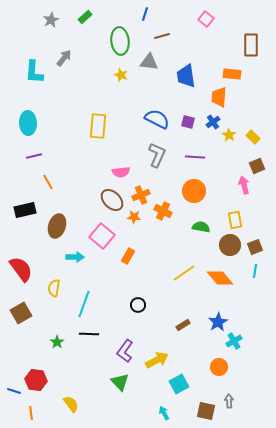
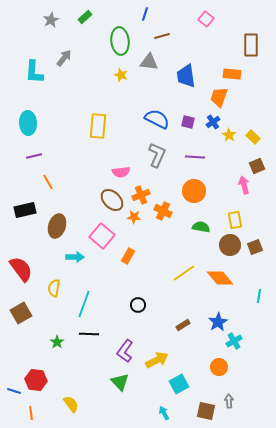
orange trapezoid at (219, 97): rotated 15 degrees clockwise
cyan line at (255, 271): moved 4 px right, 25 px down
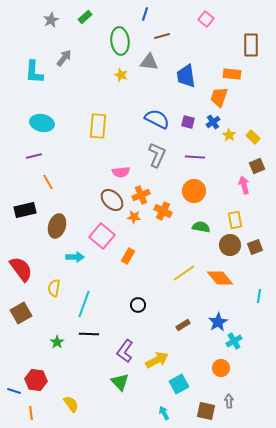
cyan ellipse at (28, 123): moved 14 px right; rotated 75 degrees counterclockwise
orange circle at (219, 367): moved 2 px right, 1 px down
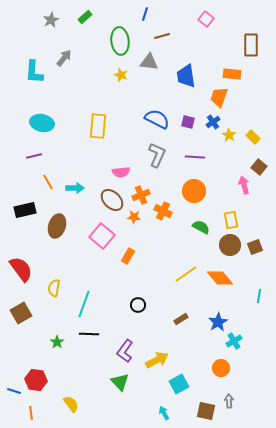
brown square at (257, 166): moved 2 px right, 1 px down; rotated 28 degrees counterclockwise
yellow rectangle at (235, 220): moved 4 px left
green semicircle at (201, 227): rotated 18 degrees clockwise
cyan arrow at (75, 257): moved 69 px up
yellow line at (184, 273): moved 2 px right, 1 px down
brown rectangle at (183, 325): moved 2 px left, 6 px up
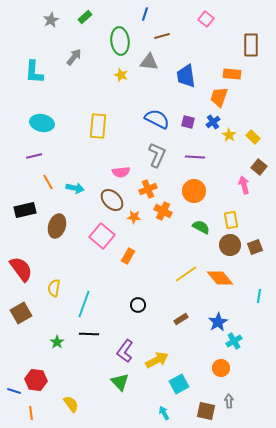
gray arrow at (64, 58): moved 10 px right, 1 px up
cyan arrow at (75, 188): rotated 12 degrees clockwise
orange cross at (141, 195): moved 7 px right, 6 px up
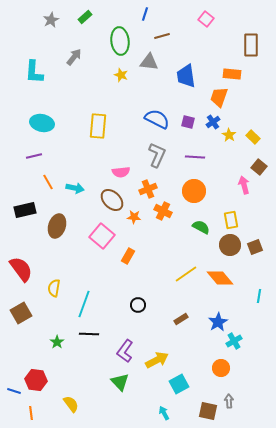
brown square at (206, 411): moved 2 px right
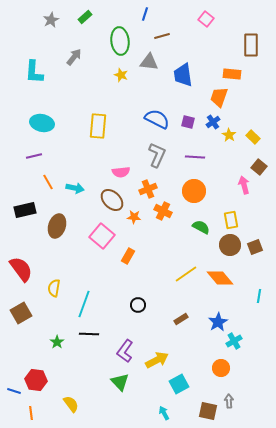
blue trapezoid at (186, 76): moved 3 px left, 1 px up
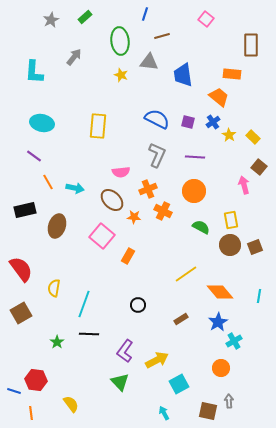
orange trapezoid at (219, 97): rotated 110 degrees clockwise
purple line at (34, 156): rotated 49 degrees clockwise
orange diamond at (220, 278): moved 14 px down
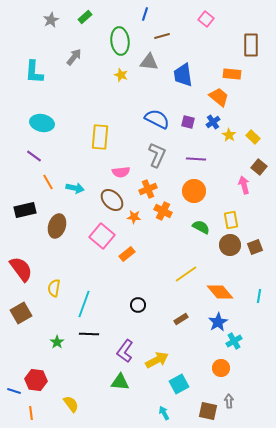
yellow rectangle at (98, 126): moved 2 px right, 11 px down
purple line at (195, 157): moved 1 px right, 2 px down
orange rectangle at (128, 256): moved 1 px left, 2 px up; rotated 21 degrees clockwise
green triangle at (120, 382): rotated 42 degrees counterclockwise
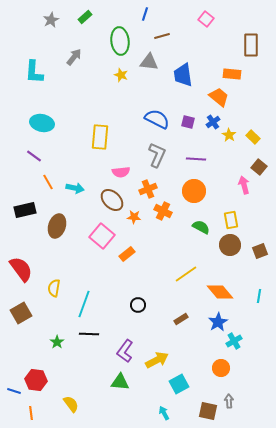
brown square at (255, 247): moved 5 px right, 4 px down
